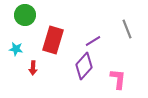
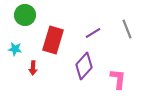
purple line: moved 8 px up
cyan star: moved 1 px left
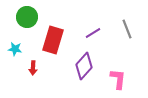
green circle: moved 2 px right, 2 px down
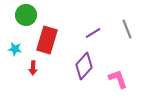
green circle: moved 1 px left, 2 px up
red rectangle: moved 6 px left
pink L-shape: rotated 25 degrees counterclockwise
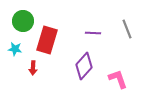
green circle: moved 3 px left, 6 px down
purple line: rotated 35 degrees clockwise
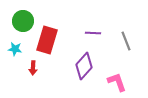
gray line: moved 1 px left, 12 px down
pink L-shape: moved 1 px left, 3 px down
